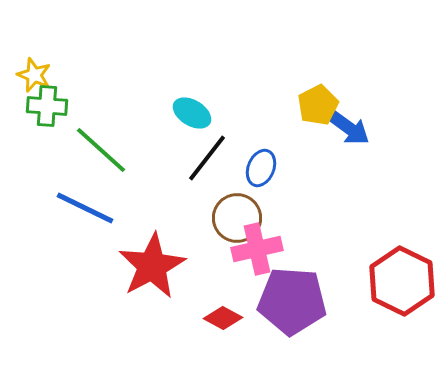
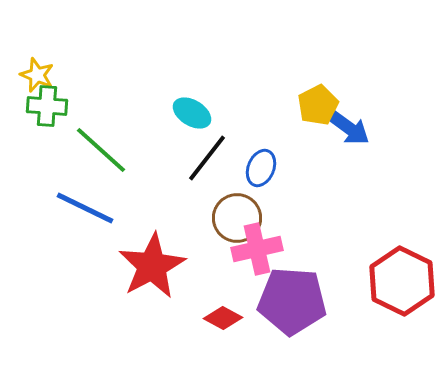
yellow star: moved 3 px right
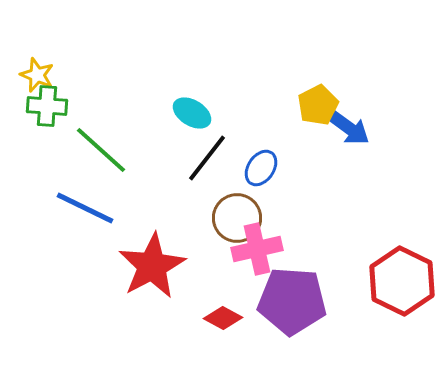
blue ellipse: rotated 12 degrees clockwise
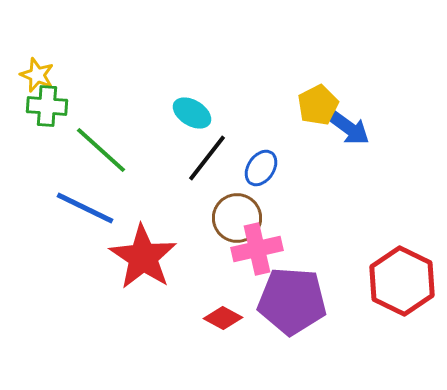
red star: moved 9 px left, 9 px up; rotated 10 degrees counterclockwise
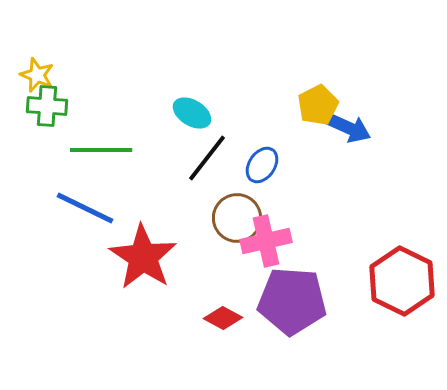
blue arrow: rotated 12 degrees counterclockwise
green line: rotated 42 degrees counterclockwise
blue ellipse: moved 1 px right, 3 px up
pink cross: moved 9 px right, 8 px up
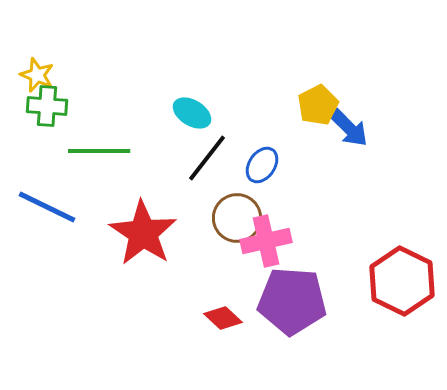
blue arrow: rotated 21 degrees clockwise
green line: moved 2 px left, 1 px down
blue line: moved 38 px left, 1 px up
red star: moved 24 px up
red diamond: rotated 15 degrees clockwise
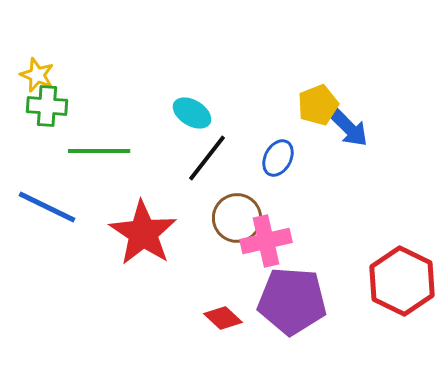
yellow pentagon: rotated 6 degrees clockwise
blue ellipse: moved 16 px right, 7 px up; rotated 6 degrees counterclockwise
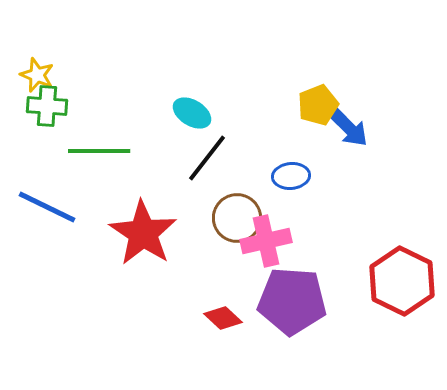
blue ellipse: moved 13 px right, 18 px down; rotated 57 degrees clockwise
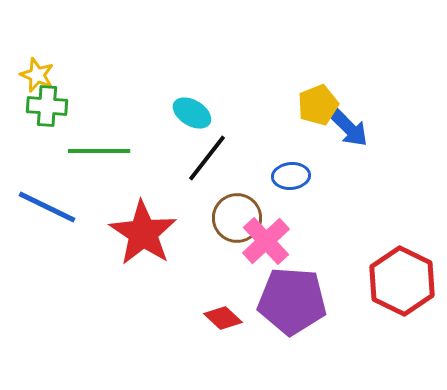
pink cross: rotated 30 degrees counterclockwise
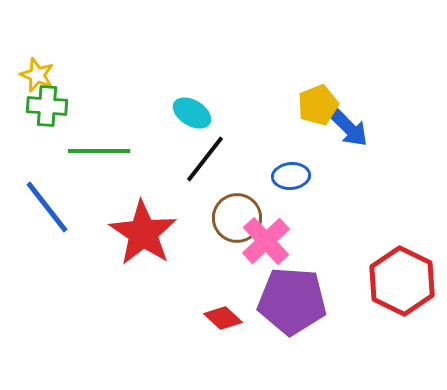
black line: moved 2 px left, 1 px down
blue line: rotated 26 degrees clockwise
